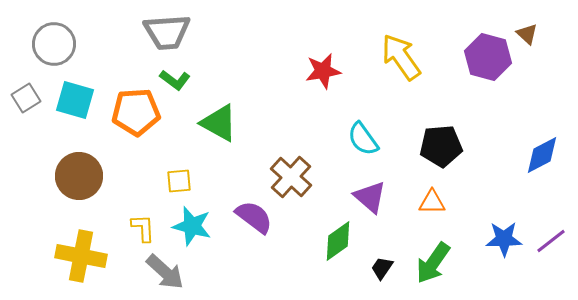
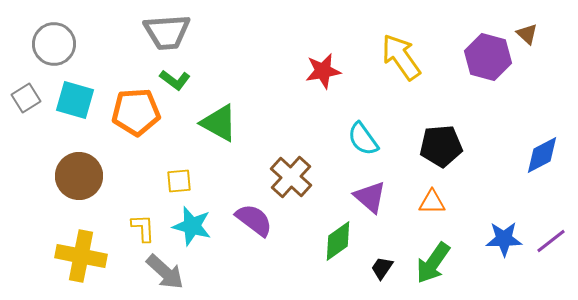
purple semicircle: moved 3 px down
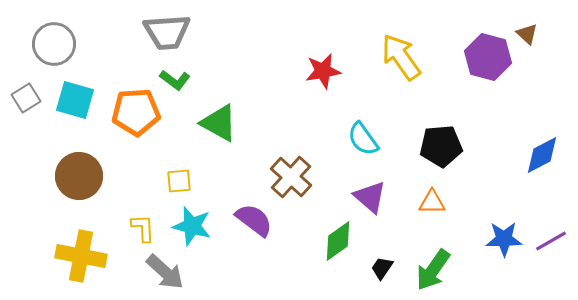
purple line: rotated 8 degrees clockwise
green arrow: moved 7 px down
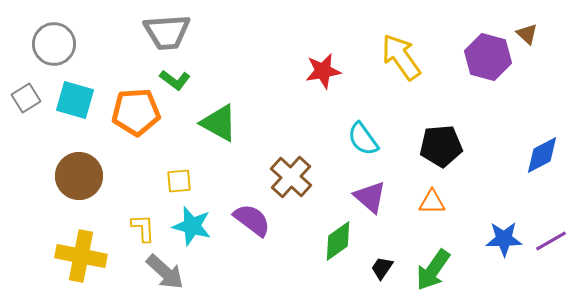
purple semicircle: moved 2 px left
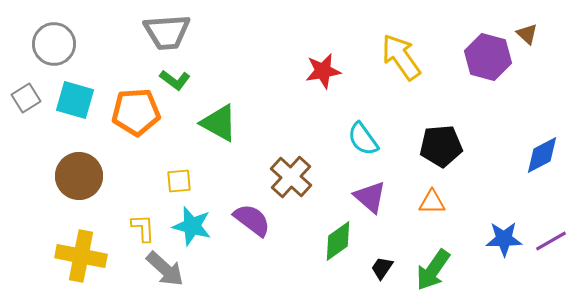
gray arrow: moved 3 px up
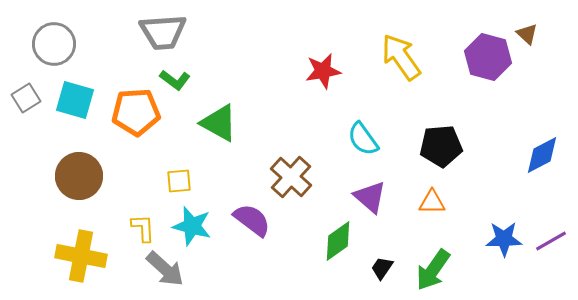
gray trapezoid: moved 4 px left
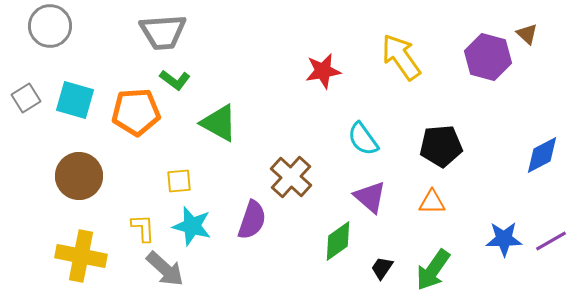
gray circle: moved 4 px left, 18 px up
purple semicircle: rotated 72 degrees clockwise
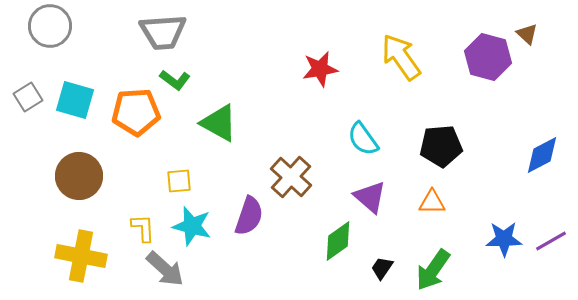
red star: moved 3 px left, 2 px up
gray square: moved 2 px right, 1 px up
purple semicircle: moved 3 px left, 4 px up
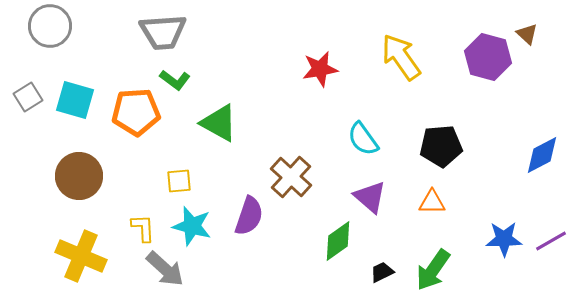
yellow cross: rotated 12 degrees clockwise
black trapezoid: moved 4 px down; rotated 30 degrees clockwise
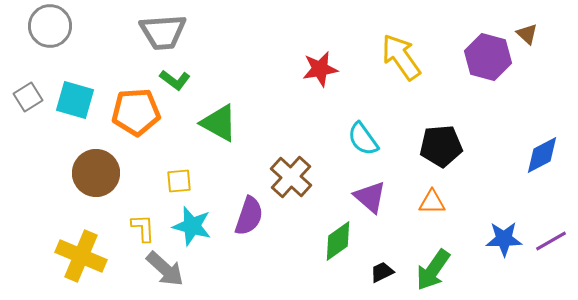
brown circle: moved 17 px right, 3 px up
